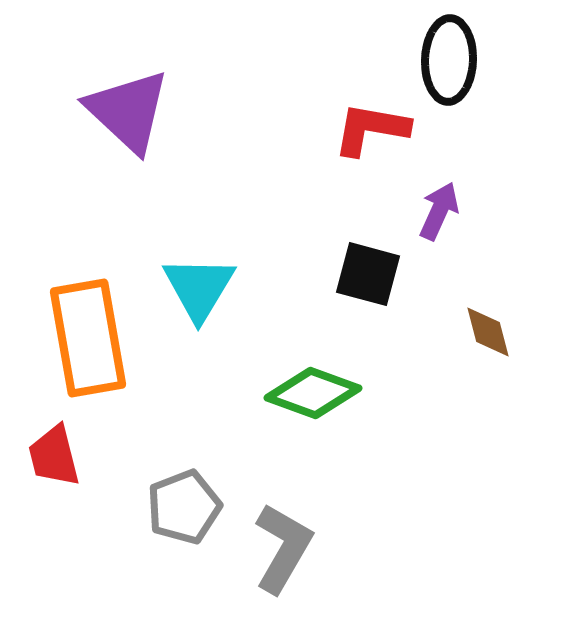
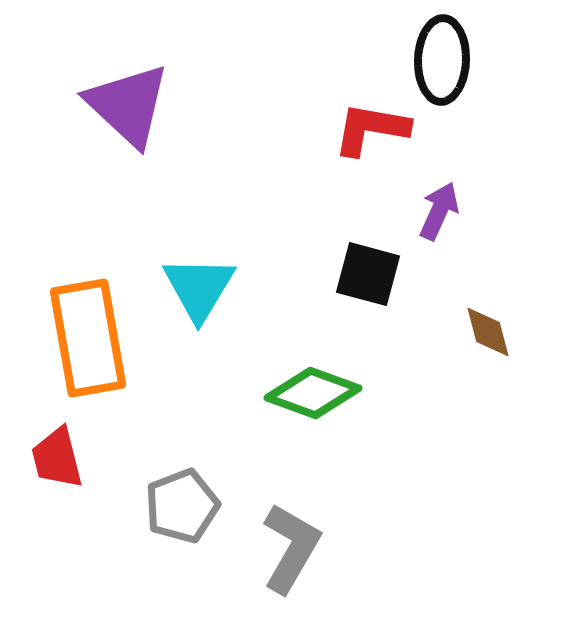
black ellipse: moved 7 px left
purple triangle: moved 6 px up
red trapezoid: moved 3 px right, 2 px down
gray pentagon: moved 2 px left, 1 px up
gray L-shape: moved 8 px right
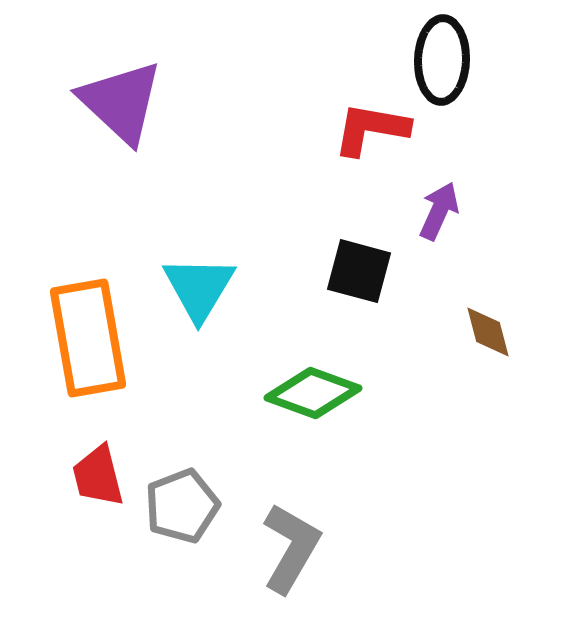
purple triangle: moved 7 px left, 3 px up
black square: moved 9 px left, 3 px up
red trapezoid: moved 41 px right, 18 px down
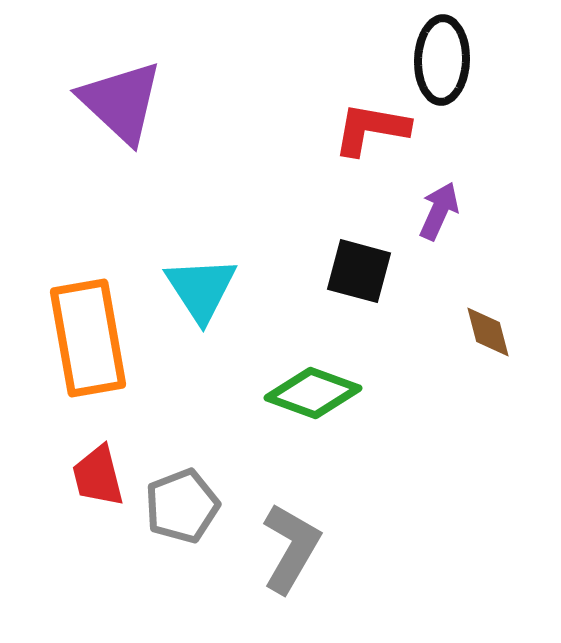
cyan triangle: moved 2 px right, 1 px down; rotated 4 degrees counterclockwise
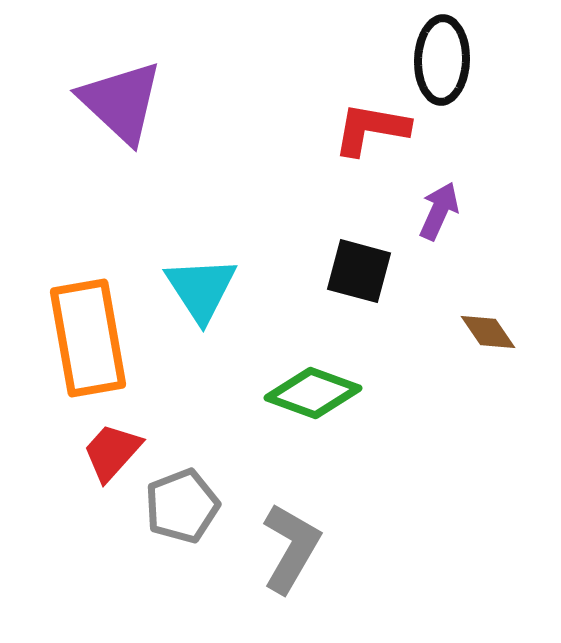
brown diamond: rotated 20 degrees counterclockwise
red trapezoid: moved 14 px right, 24 px up; rotated 56 degrees clockwise
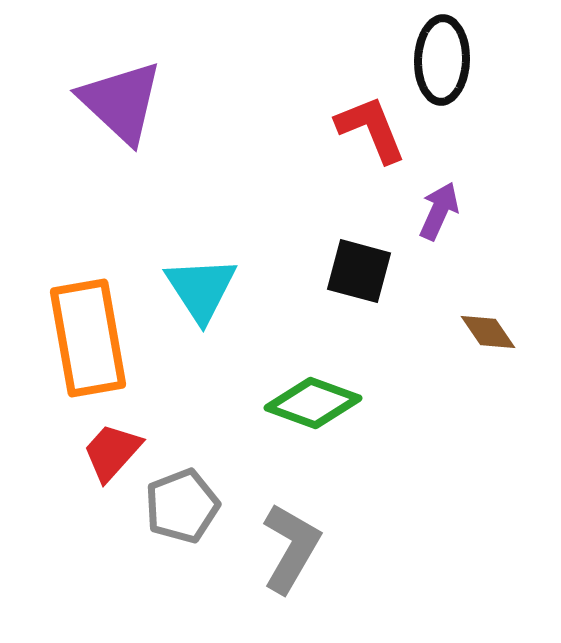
red L-shape: rotated 58 degrees clockwise
green diamond: moved 10 px down
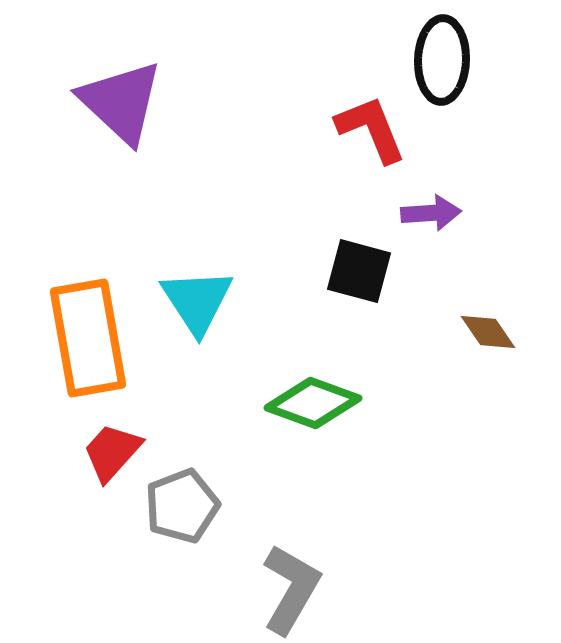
purple arrow: moved 8 px left, 2 px down; rotated 62 degrees clockwise
cyan triangle: moved 4 px left, 12 px down
gray L-shape: moved 41 px down
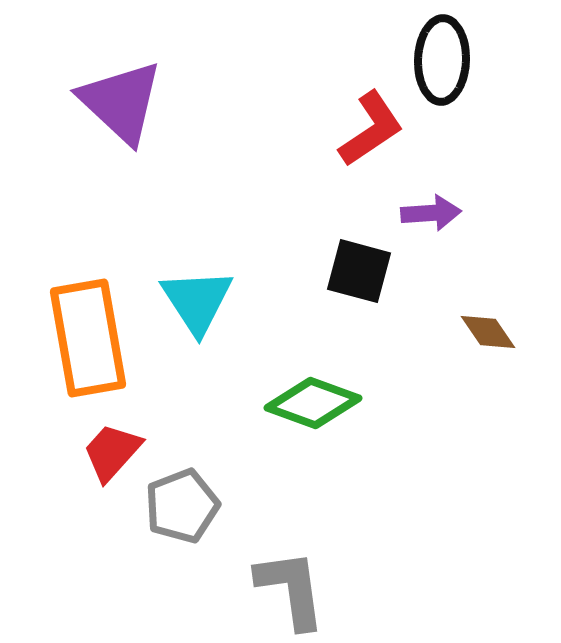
red L-shape: rotated 78 degrees clockwise
gray L-shape: rotated 38 degrees counterclockwise
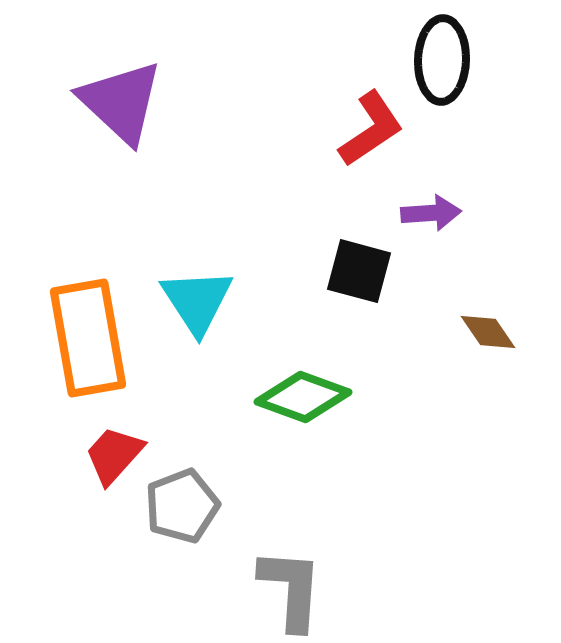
green diamond: moved 10 px left, 6 px up
red trapezoid: moved 2 px right, 3 px down
gray L-shape: rotated 12 degrees clockwise
